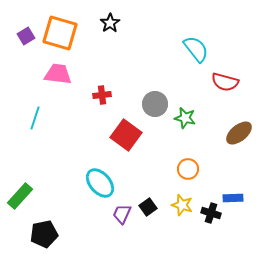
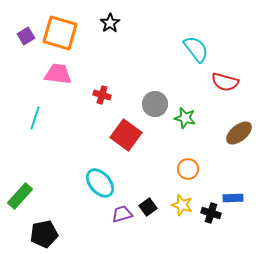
red cross: rotated 24 degrees clockwise
purple trapezoid: rotated 50 degrees clockwise
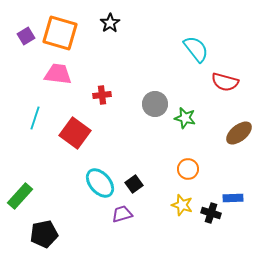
red cross: rotated 24 degrees counterclockwise
red square: moved 51 px left, 2 px up
black square: moved 14 px left, 23 px up
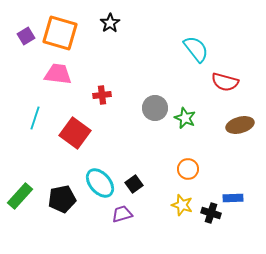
gray circle: moved 4 px down
green star: rotated 10 degrees clockwise
brown ellipse: moved 1 px right, 8 px up; rotated 24 degrees clockwise
black pentagon: moved 18 px right, 35 px up
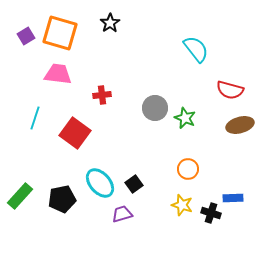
red semicircle: moved 5 px right, 8 px down
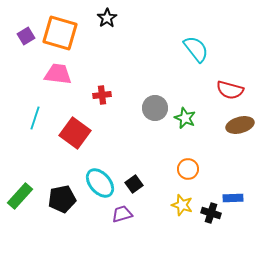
black star: moved 3 px left, 5 px up
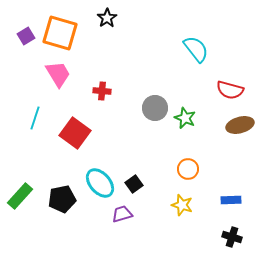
pink trapezoid: rotated 52 degrees clockwise
red cross: moved 4 px up; rotated 12 degrees clockwise
blue rectangle: moved 2 px left, 2 px down
black cross: moved 21 px right, 24 px down
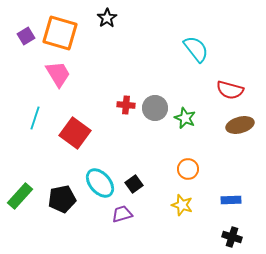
red cross: moved 24 px right, 14 px down
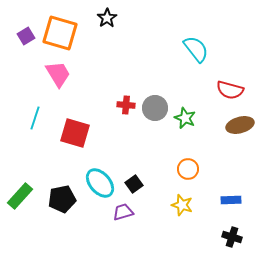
red square: rotated 20 degrees counterclockwise
purple trapezoid: moved 1 px right, 2 px up
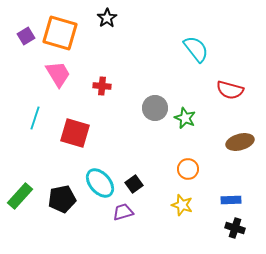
red cross: moved 24 px left, 19 px up
brown ellipse: moved 17 px down
black cross: moved 3 px right, 9 px up
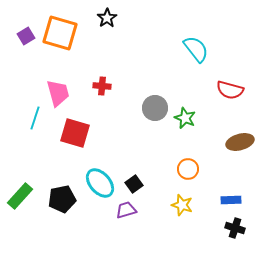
pink trapezoid: moved 19 px down; rotated 16 degrees clockwise
purple trapezoid: moved 3 px right, 2 px up
